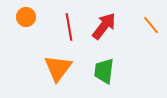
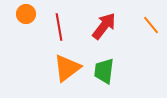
orange circle: moved 3 px up
red line: moved 10 px left
orange triangle: moved 9 px right; rotated 16 degrees clockwise
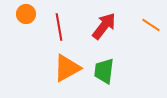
orange line: rotated 18 degrees counterclockwise
orange triangle: rotated 8 degrees clockwise
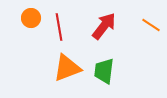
orange circle: moved 5 px right, 4 px down
orange triangle: rotated 8 degrees clockwise
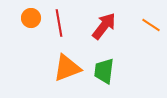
red line: moved 4 px up
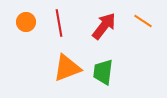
orange circle: moved 5 px left, 4 px down
orange line: moved 8 px left, 4 px up
green trapezoid: moved 1 px left, 1 px down
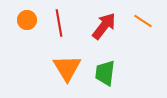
orange circle: moved 1 px right, 2 px up
orange triangle: rotated 40 degrees counterclockwise
green trapezoid: moved 2 px right, 1 px down
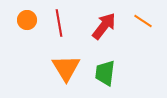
orange triangle: moved 1 px left
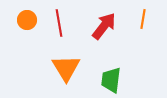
orange line: moved 2 px up; rotated 66 degrees clockwise
green trapezoid: moved 6 px right, 7 px down
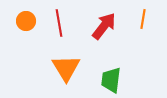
orange circle: moved 1 px left, 1 px down
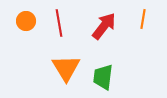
green trapezoid: moved 8 px left, 3 px up
